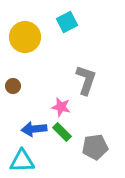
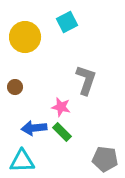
brown circle: moved 2 px right, 1 px down
blue arrow: moved 1 px up
gray pentagon: moved 10 px right, 12 px down; rotated 15 degrees clockwise
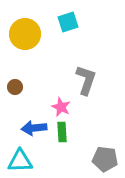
cyan square: moved 1 px right; rotated 10 degrees clockwise
yellow circle: moved 3 px up
pink star: rotated 12 degrees clockwise
green rectangle: rotated 42 degrees clockwise
cyan triangle: moved 2 px left
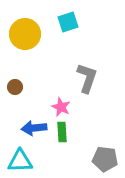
gray L-shape: moved 1 px right, 2 px up
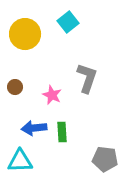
cyan square: rotated 20 degrees counterclockwise
pink star: moved 9 px left, 12 px up
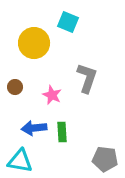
cyan square: rotated 30 degrees counterclockwise
yellow circle: moved 9 px right, 9 px down
cyan triangle: rotated 12 degrees clockwise
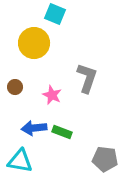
cyan square: moved 13 px left, 8 px up
green rectangle: rotated 66 degrees counterclockwise
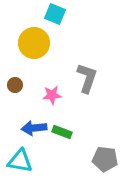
brown circle: moved 2 px up
pink star: rotated 30 degrees counterclockwise
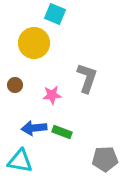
gray pentagon: rotated 10 degrees counterclockwise
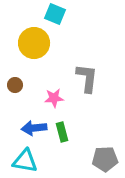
gray L-shape: rotated 12 degrees counterclockwise
pink star: moved 2 px right, 3 px down
green rectangle: rotated 54 degrees clockwise
cyan triangle: moved 5 px right
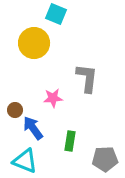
cyan square: moved 1 px right
brown circle: moved 25 px down
pink star: moved 1 px left
blue arrow: moved 1 px left; rotated 60 degrees clockwise
green rectangle: moved 8 px right, 9 px down; rotated 24 degrees clockwise
cyan triangle: rotated 12 degrees clockwise
